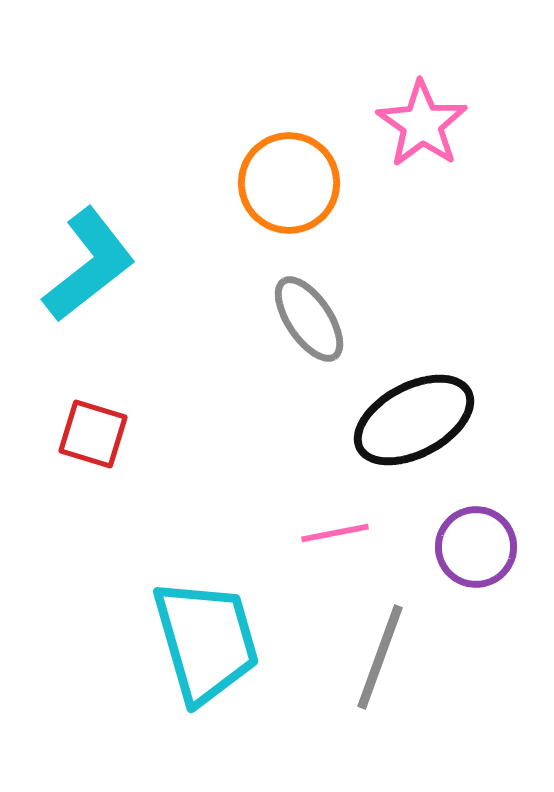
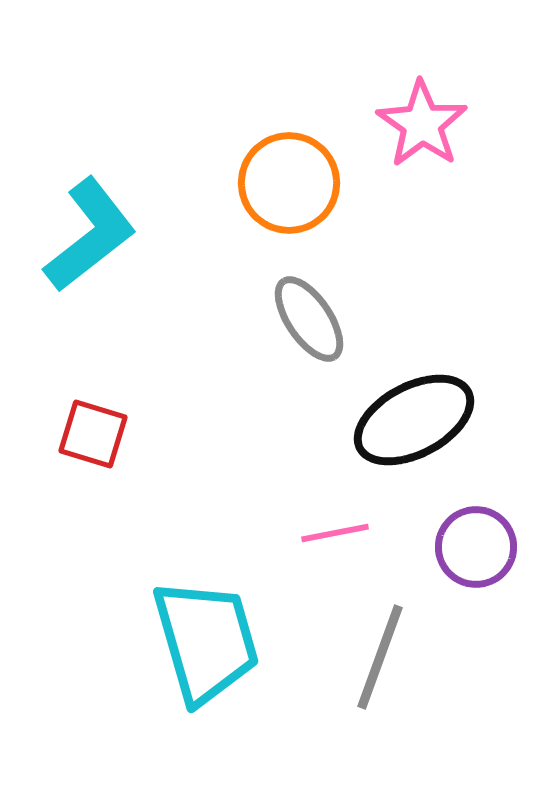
cyan L-shape: moved 1 px right, 30 px up
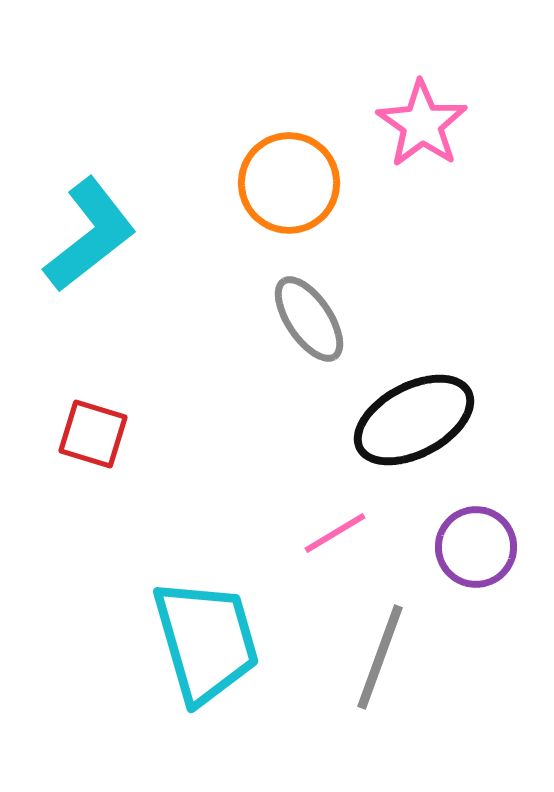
pink line: rotated 20 degrees counterclockwise
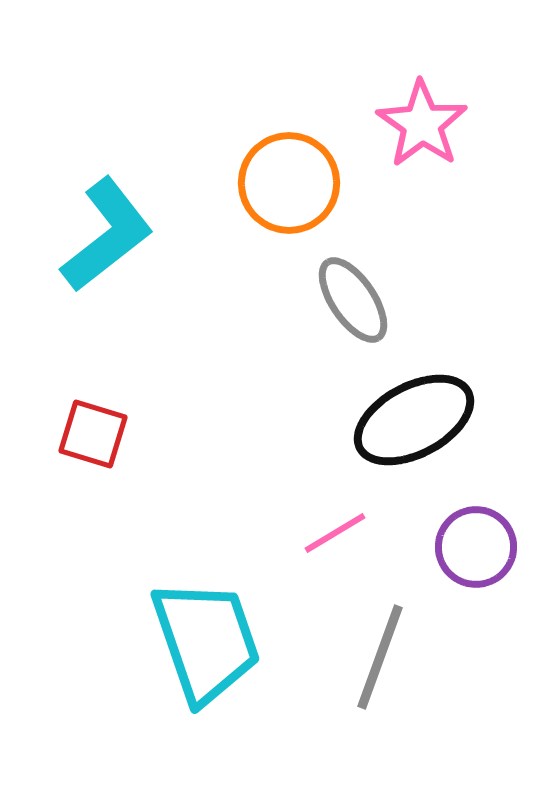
cyan L-shape: moved 17 px right
gray ellipse: moved 44 px right, 19 px up
cyan trapezoid: rotated 3 degrees counterclockwise
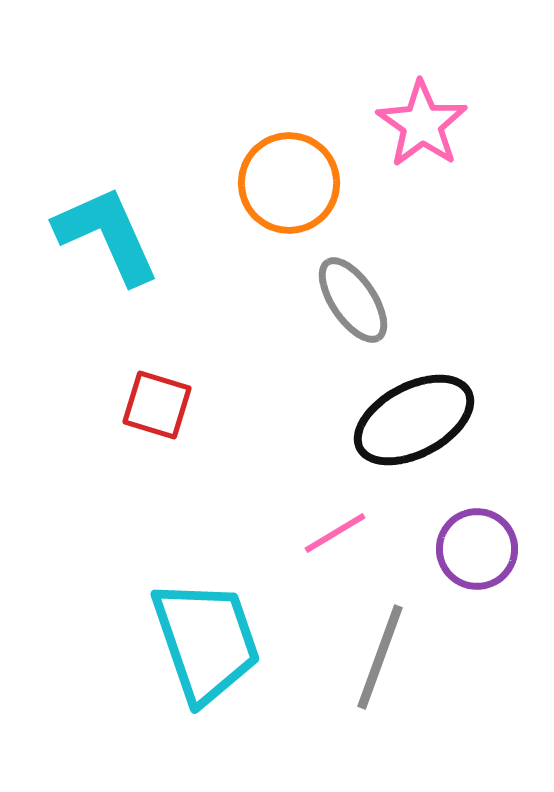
cyan L-shape: rotated 76 degrees counterclockwise
red square: moved 64 px right, 29 px up
purple circle: moved 1 px right, 2 px down
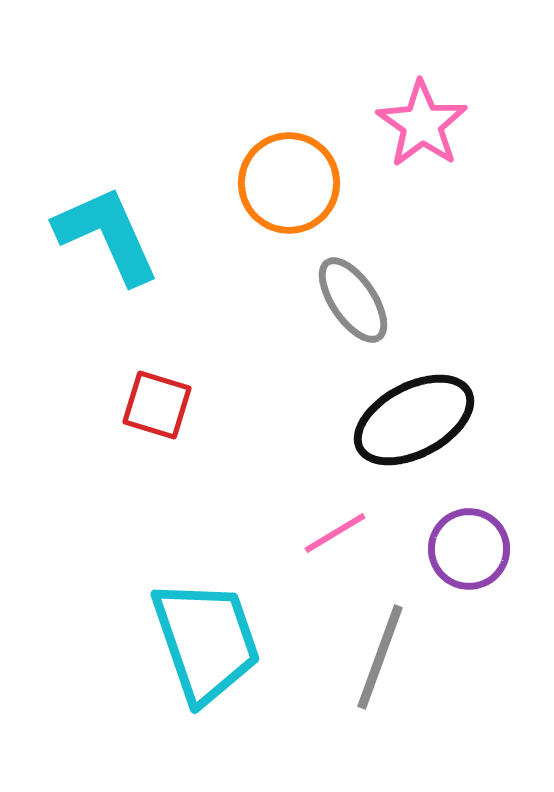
purple circle: moved 8 px left
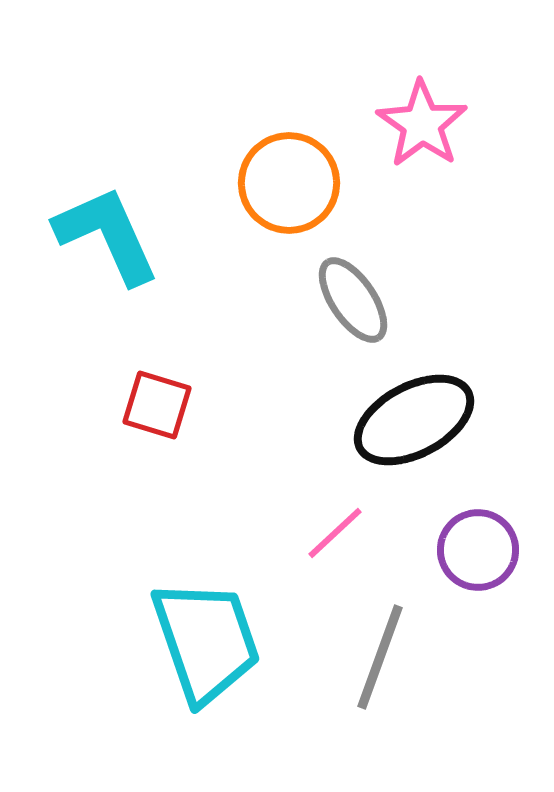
pink line: rotated 12 degrees counterclockwise
purple circle: moved 9 px right, 1 px down
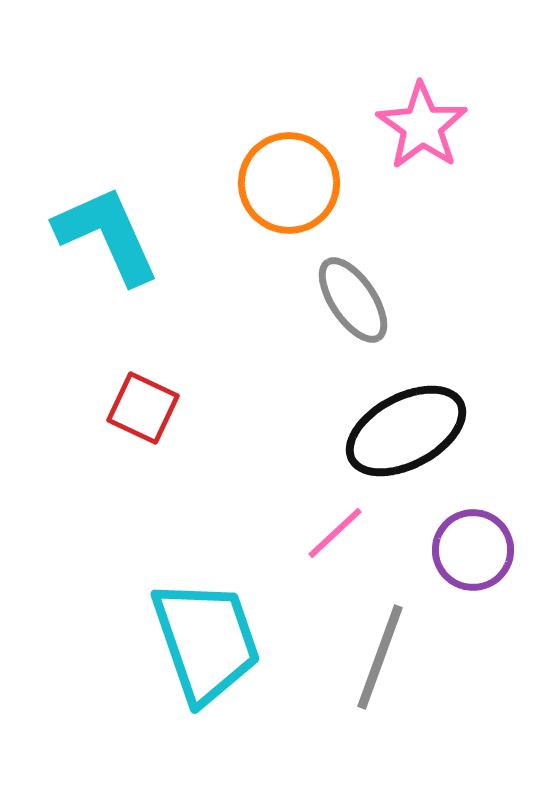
pink star: moved 2 px down
red square: moved 14 px left, 3 px down; rotated 8 degrees clockwise
black ellipse: moved 8 px left, 11 px down
purple circle: moved 5 px left
